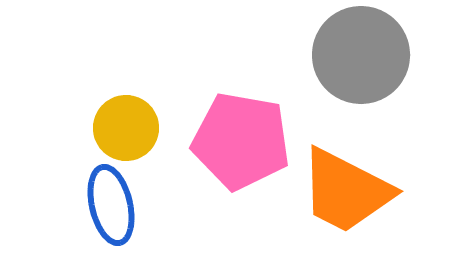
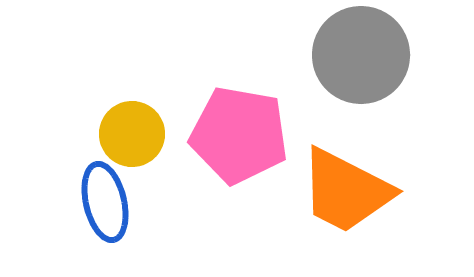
yellow circle: moved 6 px right, 6 px down
pink pentagon: moved 2 px left, 6 px up
blue ellipse: moved 6 px left, 3 px up
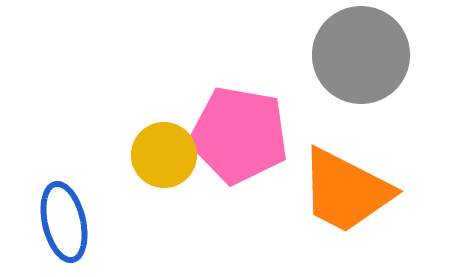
yellow circle: moved 32 px right, 21 px down
blue ellipse: moved 41 px left, 20 px down
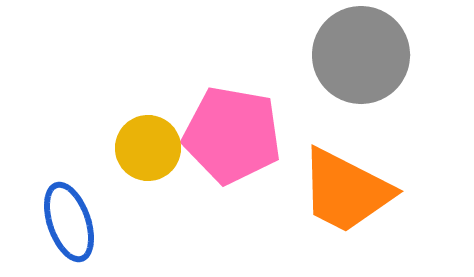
pink pentagon: moved 7 px left
yellow circle: moved 16 px left, 7 px up
blue ellipse: moved 5 px right; rotated 6 degrees counterclockwise
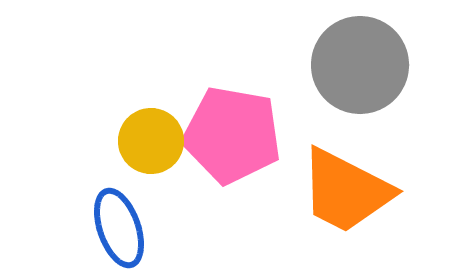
gray circle: moved 1 px left, 10 px down
yellow circle: moved 3 px right, 7 px up
blue ellipse: moved 50 px right, 6 px down
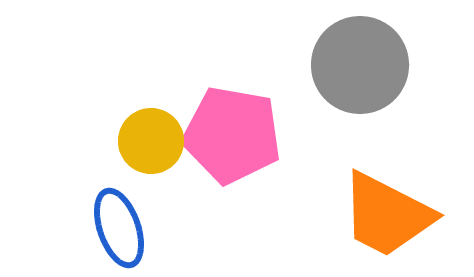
orange trapezoid: moved 41 px right, 24 px down
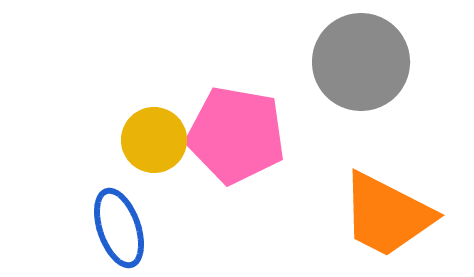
gray circle: moved 1 px right, 3 px up
pink pentagon: moved 4 px right
yellow circle: moved 3 px right, 1 px up
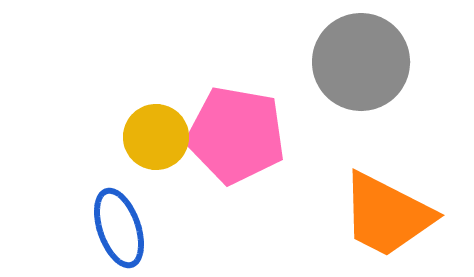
yellow circle: moved 2 px right, 3 px up
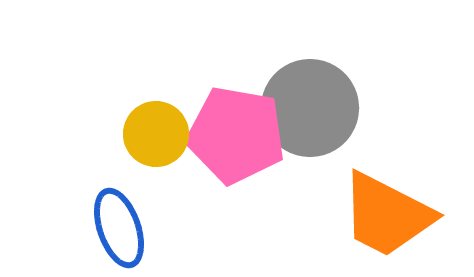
gray circle: moved 51 px left, 46 px down
yellow circle: moved 3 px up
